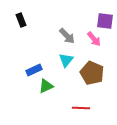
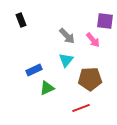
pink arrow: moved 1 px left, 1 px down
brown pentagon: moved 2 px left, 6 px down; rotated 25 degrees counterclockwise
green triangle: moved 1 px right, 2 px down
red line: rotated 24 degrees counterclockwise
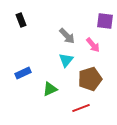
pink arrow: moved 5 px down
blue rectangle: moved 11 px left, 3 px down
brown pentagon: rotated 15 degrees counterclockwise
green triangle: moved 3 px right, 1 px down
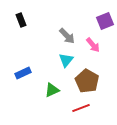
purple square: rotated 30 degrees counterclockwise
brown pentagon: moved 3 px left, 2 px down; rotated 25 degrees counterclockwise
green triangle: moved 2 px right, 1 px down
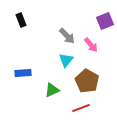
pink arrow: moved 2 px left
blue rectangle: rotated 21 degrees clockwise
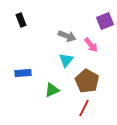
gray arrow: rotated 24 degrees counterclockwise
red line: moved 3 px right; rotated 42 degrees counterclockwise
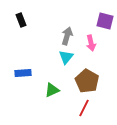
purple square: rotated 36 degrees clockwise
gray arrow: rotated 96 degrees counterclockwise
pink arrow: moved 2 px up; rotated 28 degrees clockwise
cyan triangle: moved 3 px up
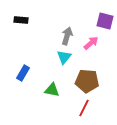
black rectangle: rotated 64 degrees counterclockwise
pink arrow: rotated 119 degrees counterclockwise
cyan triangle: moved 2 px left
blue rectangle: rotated 56 degrees counterclockwise
brown pentagon: rotated 25 degrees counterclockwise
green triangle: rotated 35 degrees clockwise
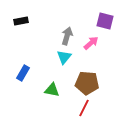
black rectangle: moved 1 px down; rotated 16 degrees counterclockwise
brown pentagon: moved 2 px down
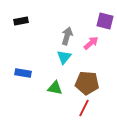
blue rectangle: rotated 70 degrees clockwise
green triangle: moved 3 px right, 2 px up
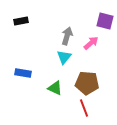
green triangle: rotated 14 degrees clockwise
red line: rotated 48 degrees counterclockwise
